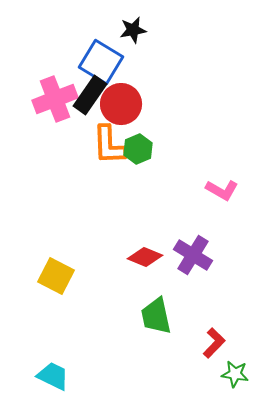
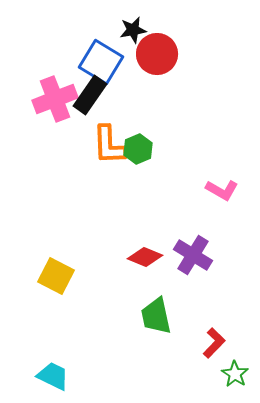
red circle: moved 36 px right, 50 px up
green star: rotated 24 degrees clockwise
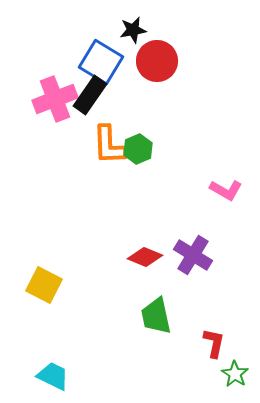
red circle: moved 7 px down
pink L-shape: moved 4 px right
yellow square: moved 12 px left, 9 px down
red L-shape: rotated 32 degrees counterclockwise
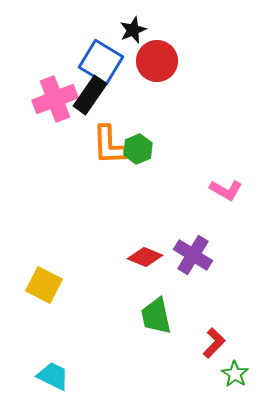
black star: rotated 12 degrees counterclockwise
red L-shape: rotated 32 degrees clockwise
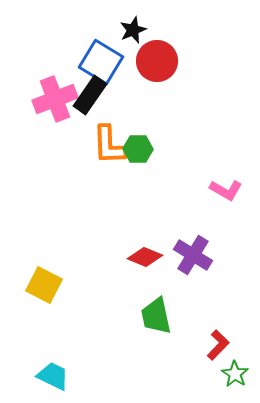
green hexagon: rotated 24 degrees clockwise
red L-shape: moved 4 px right, 2 px down
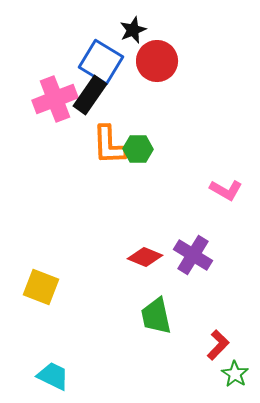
yellow square: moved 3 px left, 2 px down; rotated 6 degrees counterclockwise
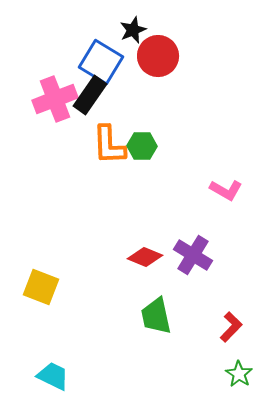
red circle: moved 1 px right, 5 px up
green hexagon: moved 4 px right, 3 px up
red L-shape: moved 13 px right, 18 px up
green star: moved 4 px right
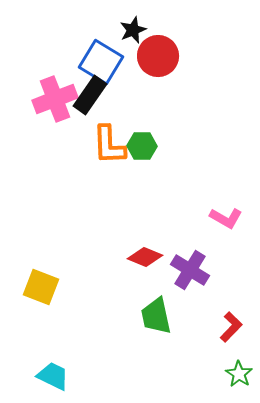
pink L-shape: moved 28 px down
purple cross: moved 3 px left, 15 px down
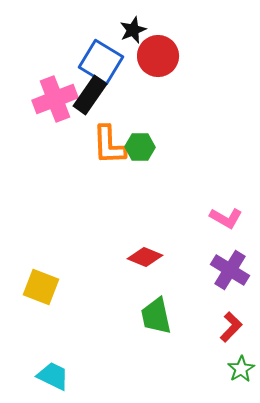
green hexagon: moved 2 px left, 1 px down
purple cross: moved 40 px right
green star: moved 2 px right, 5 px up; rotated 8 degrees clockwise
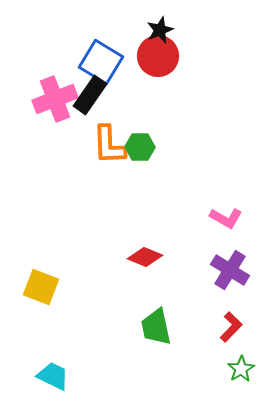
black star: moved 27 px right
green trapezoid: moved 11 px down
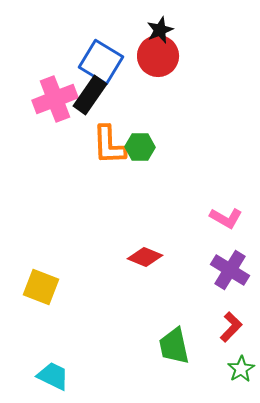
green trapezoid: moved 18 px right, 19 px down
